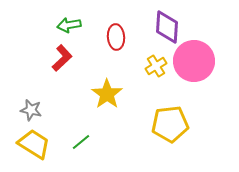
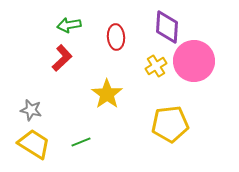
green line: rotated 18 degrees clockwise
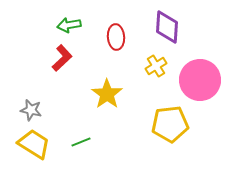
pink circle: moved 6 px right, 19 px down
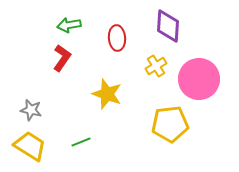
purple diamond: moved 1 px right, 1 px up
red ellipse: moved 1 px right, 1 px down
red L-shape: rotated 12 degrees counterclockwise
pink circle: moved 1 px left, 1 px up
yellow star: rotated 16 degrees counterclockwise
yellow trapezoid: moved 4 px left, 2 px down
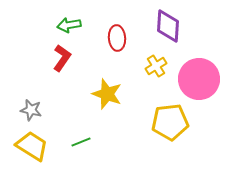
yellow pentagon: moved 2 px up
yellow trapezoid: moved 2 px right
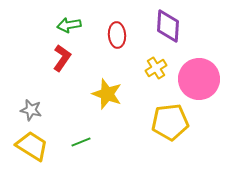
red ellipse: moved 3 px up
yellow cross: moved 2 px down
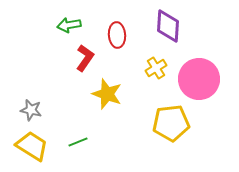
red L-shape: moved 23 px right
yellow pentagon: moved 1 px right, 1 px down
green line: moved 3 px left
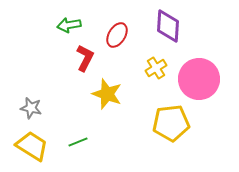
red ellipse: rotated 35 degrees clockwise
red L-shape: rotated 8 degrees counterclockwise
gray star: moved 2 px up
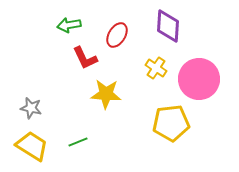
red L-shape: rotated 128 degrees clockwise
yellow cross: rotated 25 degrees counterclockwise
yellow star: moved 1 px left; rotated 16 degrees counterclockwise
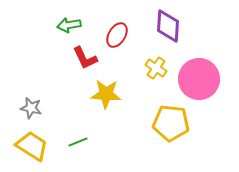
yellow pentagon: rotated 12 degrees clockwise
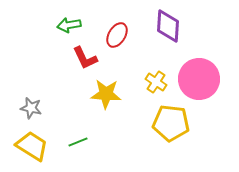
yellow cross: moved 14 px down
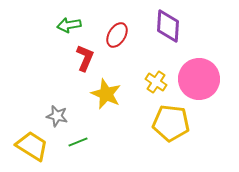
red L-shape: rotated 132 degrees counterclockwise
yellow star: rotated 20 degrees clockwise
gray star: moved 26 px right, 8 px down
